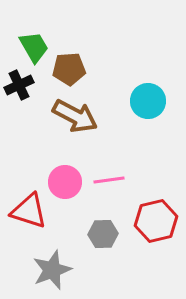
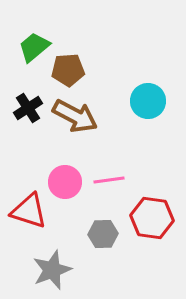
green trapezoid: rotated 100 degrees counterclockwise
brown pentagon: moved 1 px left, 1 px down
black cross: moved 9 px right, 23 px down; rotated 8 degrees counterclockwise
red hexagon: moved 4 px left, 3 px up; rotated 21 degrees clockwise
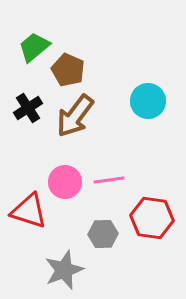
brown pentagon: rotated 28 degrees clockwise
brown arrow: rotated 99 degrees clockwise
gray star: moved 12 px right
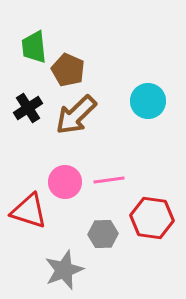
green trapezoid: rotated 56 degrees counterclockwise
brown arrow: moved 1 px right, 1 px up; rotated 9 degrees clockwise
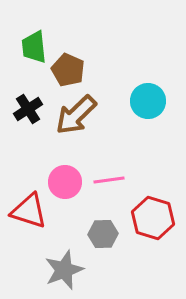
black cross: moved 1 px down
red hexagon: moved 1 px right; rotated 9 degrees clockwise
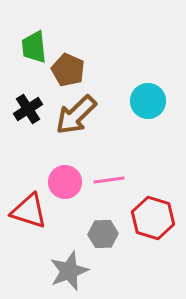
gray star: moved 5 px right, 1 px down
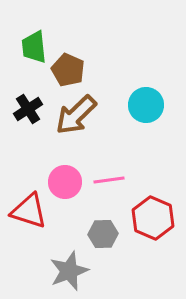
cyan circle: moved 2 px left, 4 px down
red hexagon: rotated 6 degrees clockwise
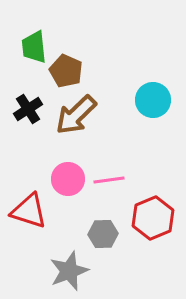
brown pentagon: moved 2 px left, 1 px down
cyan circle: moved 7 px right, 5 px up
pink circle: moved 3 px right, 3 px up
red hexagon: rotated 15 degrees clockwise
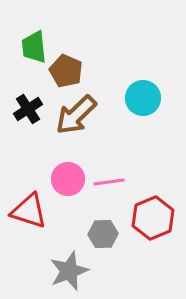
cyan circle: moved 10 px left, 2 px up
pink line: moved 2 px down
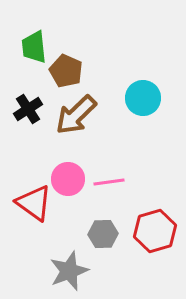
red triangle: moved 5 px right, 8 px up; rotated 18 degrees clockwise
red hexagon: moved 2 px right, 13 px down; rotated 6 degrees clockwise
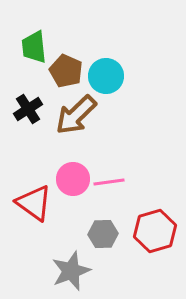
cyan circle: moved 37 px left, 22 px up
pink circle: moved 5 px right
gray star: moved 2 px right
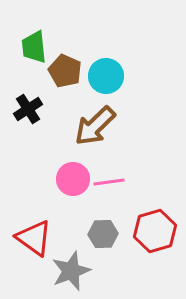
brown pentagon: moved 1 px left
brown arrow: moved 19 px right, 11 px down
red triangle: moved 35 px down
